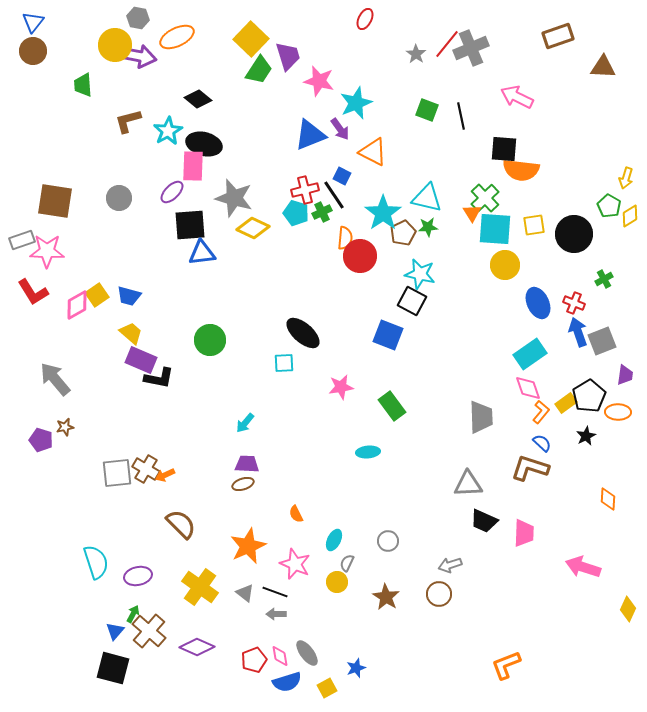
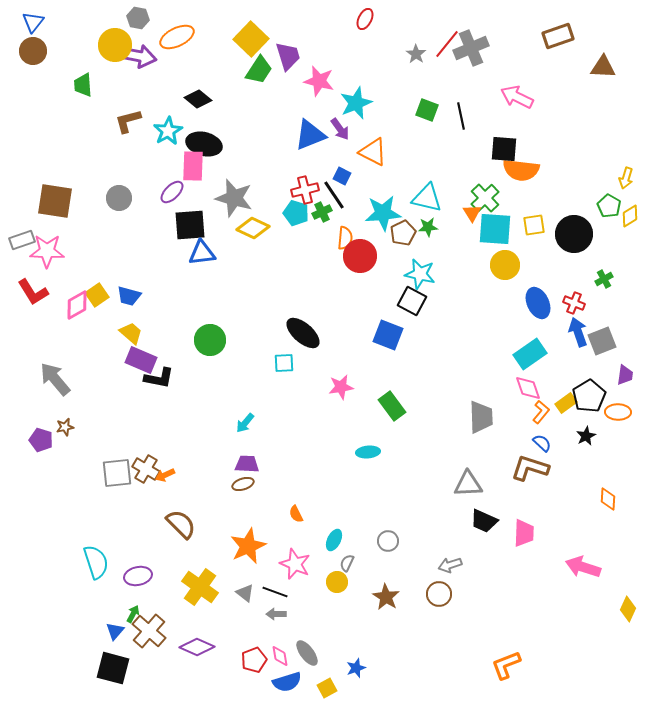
cyan star at (383, 213): rotated 30 degrees clockwise
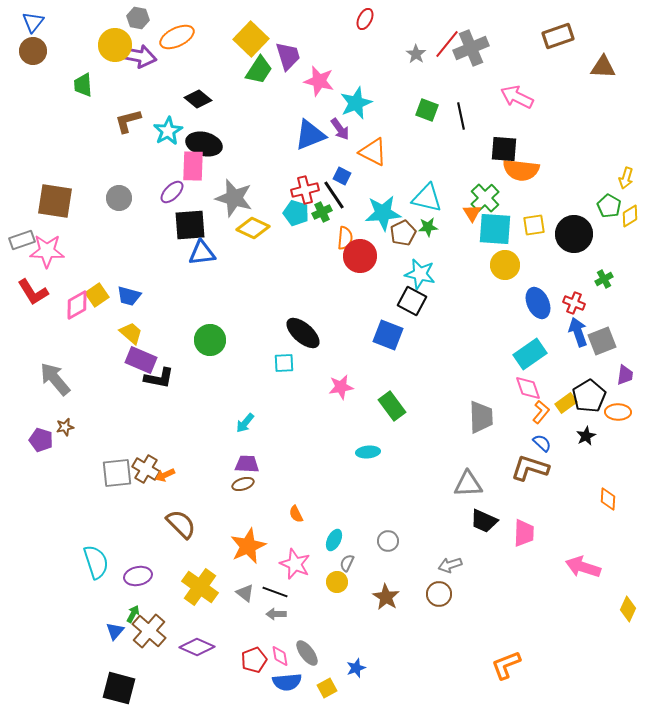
black square at (113, 668): moved 6 px right, 20 px down
blue semicircle at (287, 682): rotated 12 degrees clockwise
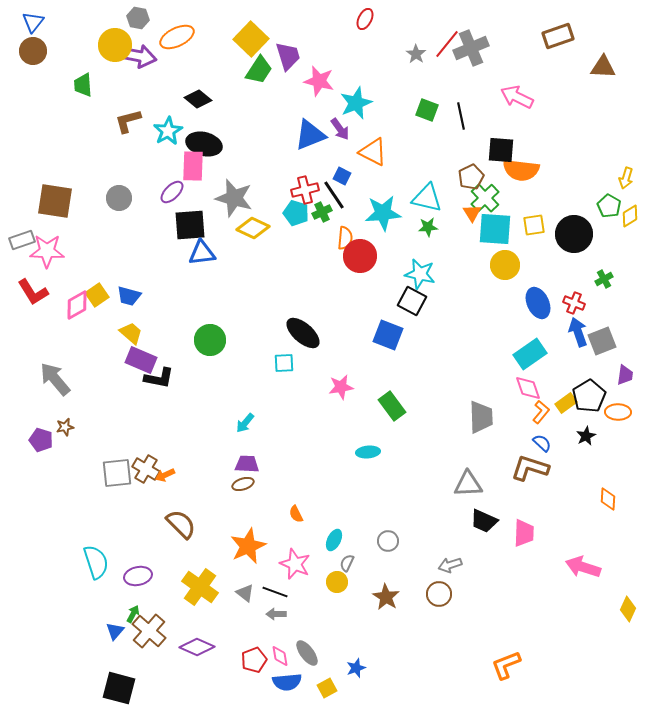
black square at (504, 149): moved 3 px left, 1 px down
brown pentagon at (403, 233): moved 68 px right, 56 px up
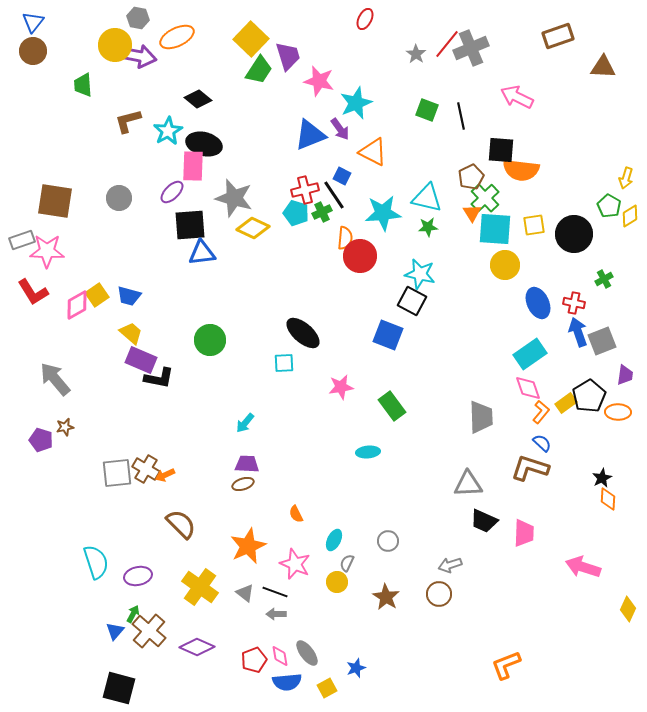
red cross at (574, 303): rotated 10 degrees counterclockwise
black star at (586, 436): moved 16 px right, 42 px down
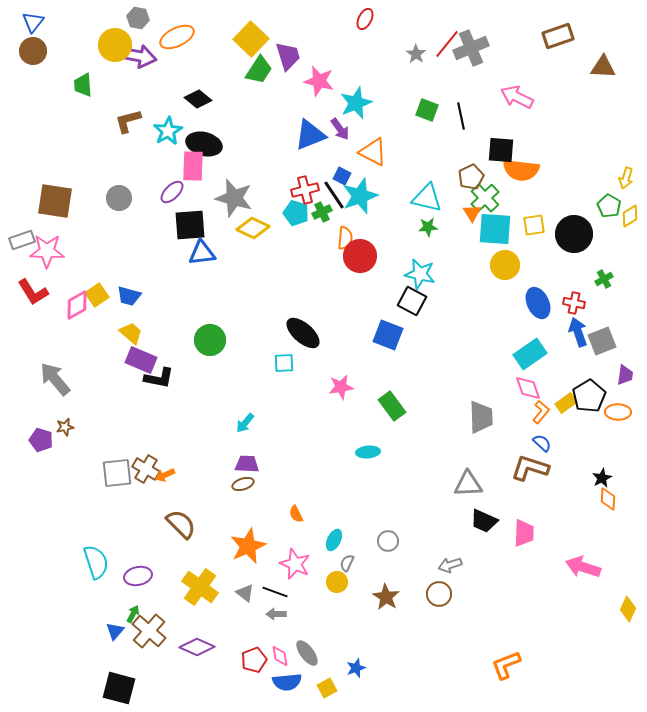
cyan star at (383, 213): moved 23 px left, 17 px up; rotated 15 degrees counterclockwise
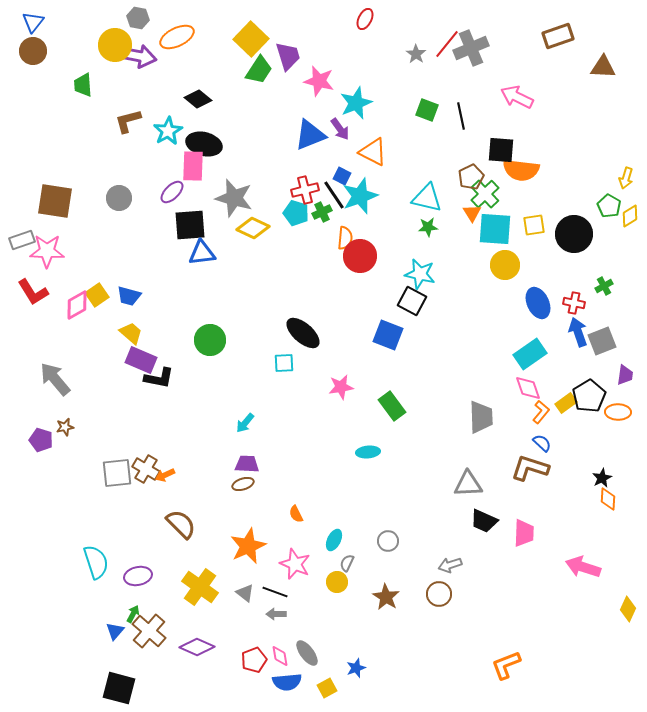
green cross at (485, 198): moved 4 px up
green cross at (604, 279): moved 7 px down
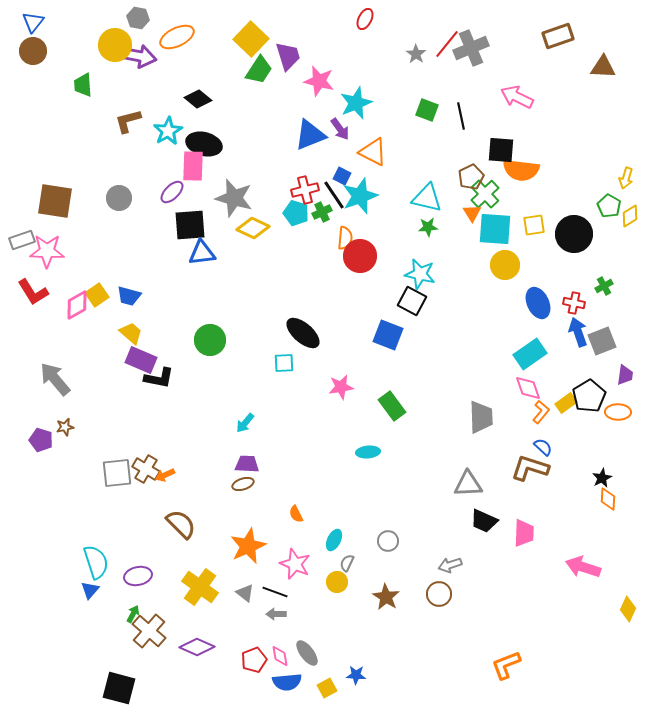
blue semicircle at (542, 443): moved 1 px right, 4 px down
blue triangle at (115, 631): moved 25 px left, 41 px up
blue star at (356, 668): moved 7 px down; rotated 24 degrees clockwise
